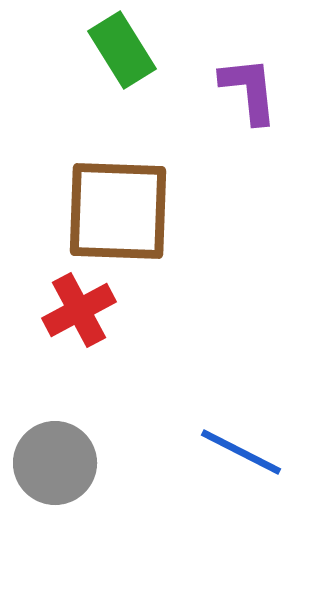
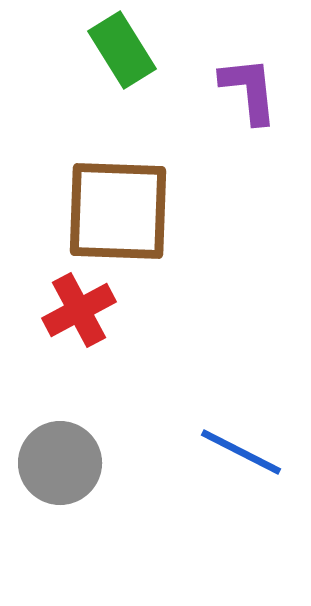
gray circle: moved 5 px right
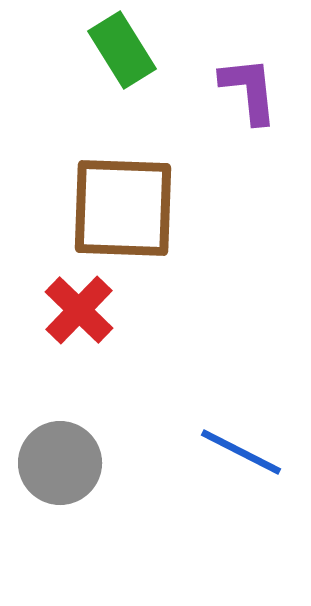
brown square: moved 5 px right, 3 px up
red cross: rotated 18 degrees counterclockwise
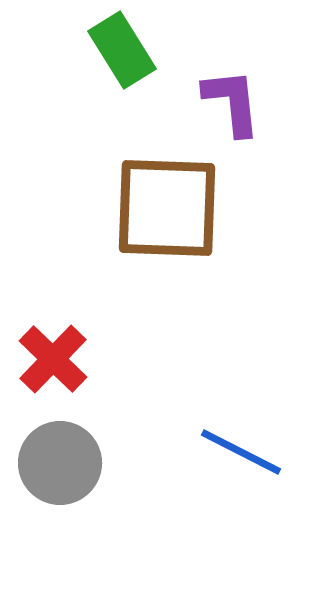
purple L-shape: moved 17 px left, 12 px down
brown square: moved 44 px right
red cross: moved 26 px left, 49 px down
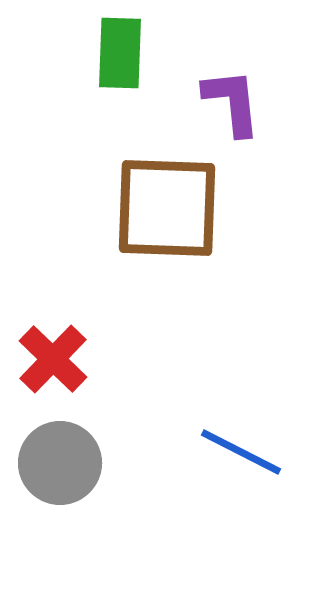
green rectangle: moved 2 px left, 3 px down; rotated 34 degrees clockwise
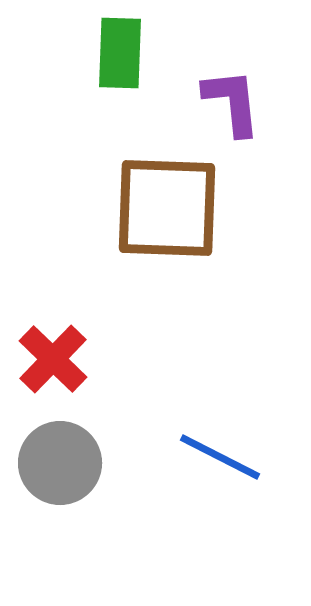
blue line: moved 21 px left, 5 px down
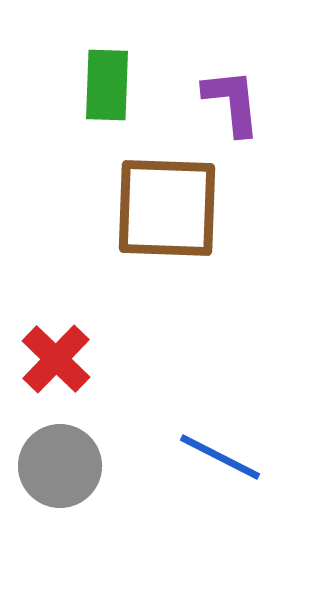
green rectangle: moved 13 px left, 32 px down
red cross: moved 3 px right
gray circle: moved 3 px down
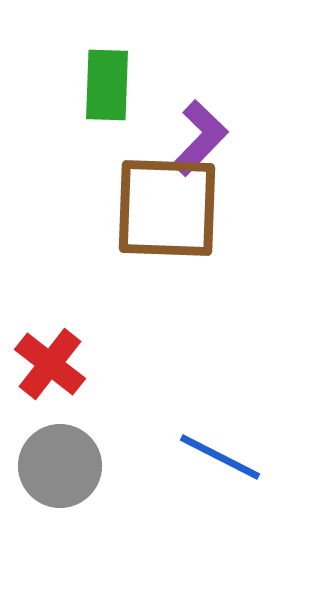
purple L-shape: moved 32 px left, 36 px down; rotated 50 degrees clockwise
red cross: moved 6 px left, 5 px down; rotated 6 degrees counterclockwise
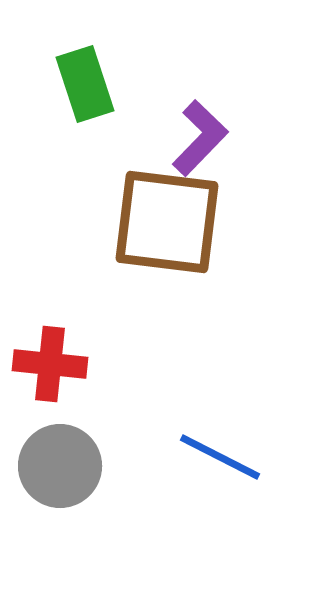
green rectangle: moved 22 px left, 1 px up; rotated 20 degrees counterclockwise
brown square: moved 14 px down; rotated 5 degrees clockwise
red cross: rotated 32 degrees counterclockwise
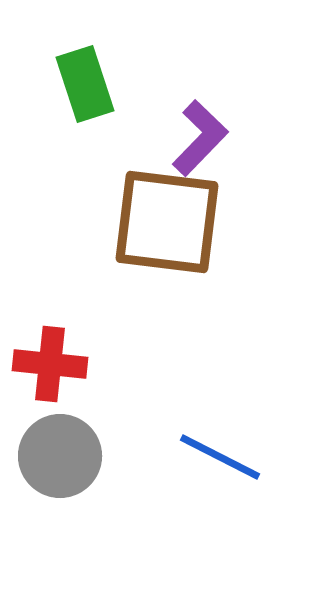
gray circle: moved 10 px up
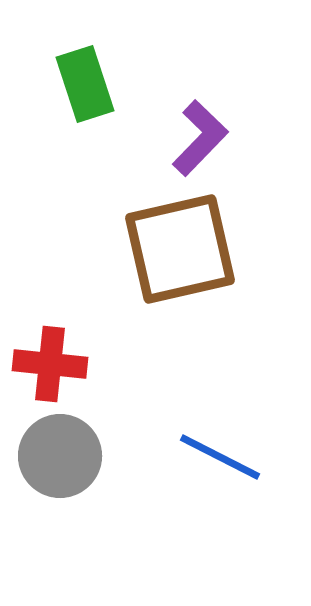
brown square: moved 13 px right, 27 px down; rotated 20 degrees counterclockwise
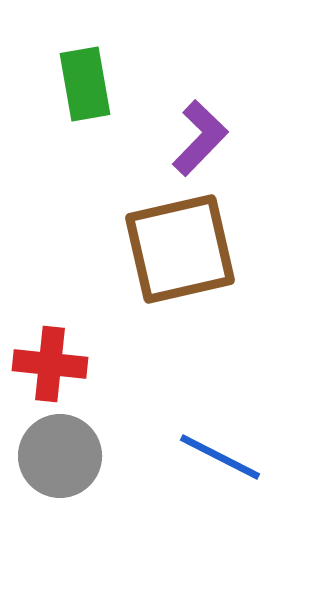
green rectangle: rotated 8 degrees clockwise
